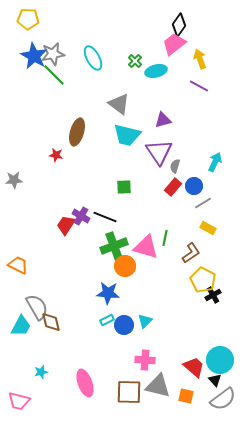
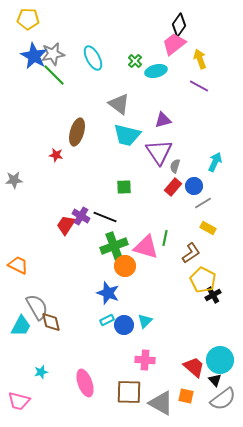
blue star at (108, 293): rotated 15 degrees clockwise
gray triangle at (158, 386): moved 3 px right, 17 px down; rotated 16 degrees clockwise
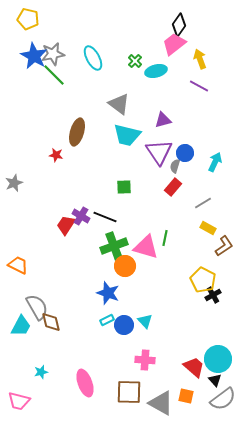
yellow pentagon at (28, 19): rotated 10 degrees clockwise
gray star at (14, 180): moved 3 px down; rotated 18 degrees counterclockwise
blue circle at (194, 186): moved 9 px left, 33 px up
brown L-shape at (191, 253): moved 33 px right, 7 px up
cyan triangle at (145, 321): rotated 28 degrees counterclockwise
cyan circle at (220, 360): moved 2 px left, 1 px up
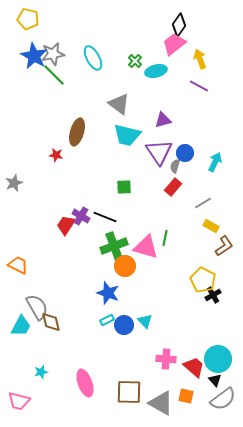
yellow rectangle at (208, 228): moved 3 px right, 2 px up
pink cross at (145, 360): moved 21 px right, 1 px up
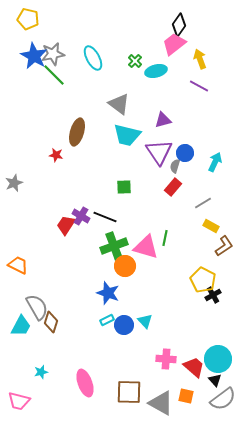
brown diamond at (51, 322): rotated 30 degrees clockwise
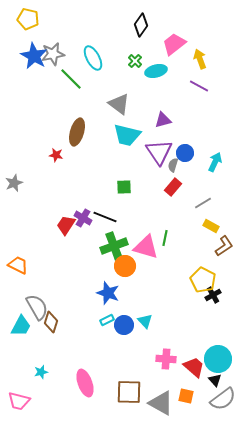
black diamond at (179, 25): moved 38 px left
green line at (54, 75): moved 17 px right, 4 px down
gray semicircle at (175, 166): moved 2 px left, 1 px up
purple cross at (81, 216): moved 2 px right, 2 px down
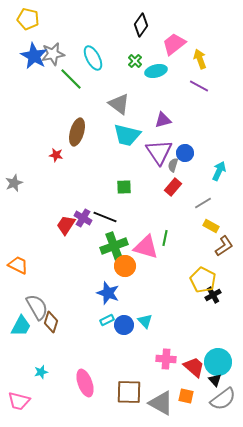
cyan arrow at (215, 162): moved 4 px right, 9 px down
cyan circle at (218, 359): moved 3 px down
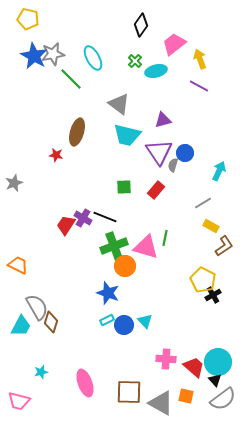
red rectangle at (173, 187): moved 17 px left, 3 px down
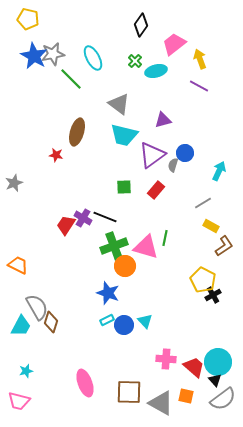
cyan trapezoid at (127, 135): moved 3 px left
purple triangle at (159, 152): moved 7 px left, 3 px down; rotated 28 degrees clockwise
cyan star at (41, 372): moved 15 px left, 1 px up
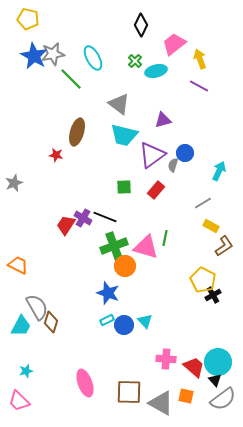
black diamond at (141, 25): rotated 10 degrees counterclockwise
pink trapezoid at (19, 401): rotated 30 degrees clockwise
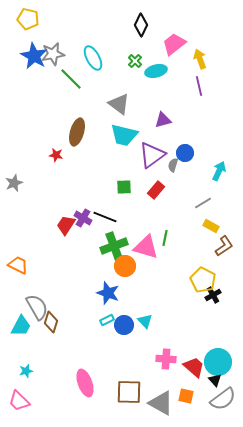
purple line at (199, 86): rotated 48 degrees clockwise
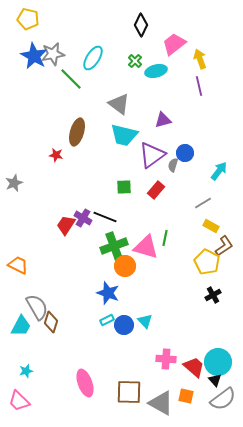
cyan ellipse at (93, 58): rotated 60 degrees clockwise
cyan arrow at (219, 171): rotated 12 degrees clockwise
yellow pentagon at (203, 280): moved 4 px right, 18 px up
